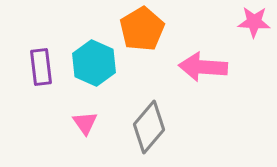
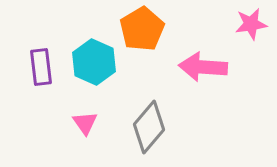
pink star: moved 3 px left, 2 px down; rotated 12 degrees counterclockwise
cyan hexagon: moved 1 px up
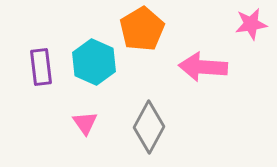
gray diamond: rotated 12 degrees counterclockwise
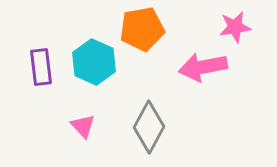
pink star: moved 16 px left, 3 px down
orange pentagon: rotated 21 degrees clockwise
pink arrow: rotated 15 degrees counterclockwise
pink triangle: moved 2 px left, 3 px down; rotated 8 degrees counterclockwise
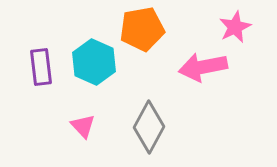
pink star: rotated 16 degrees counterclockwise
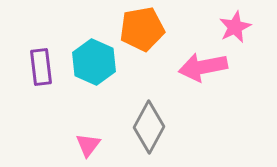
pink triangle: moved 5 px right, 19 px down; rotated 20 degrees clockwise
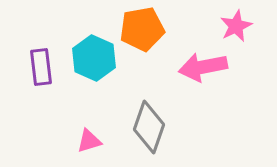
pink star: moved 1 px right, 1 px up
cyan hexagon: moved 4 px up
gray diamond: rotated 9 degrees counterclockwise
pink triangle: moved 1 px right, 4 px up; rotated 36 degrees clockwise
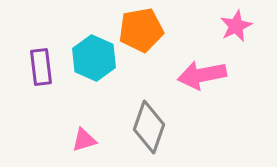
orange pentagon: moved 1 px left, 1 px down
pink arrow: moved 1 px left, 8 px down
pink triangle: moved 5 px left, 1 px up
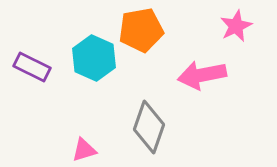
purple rectangle: moved 9 px left; rotated 57 degrees counterclockwise
pink triangle: moved 10 px down
